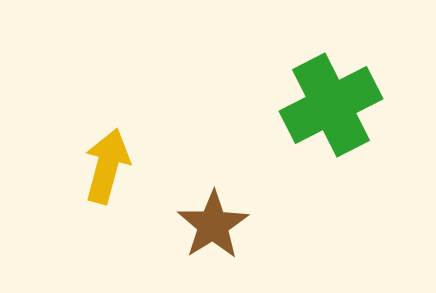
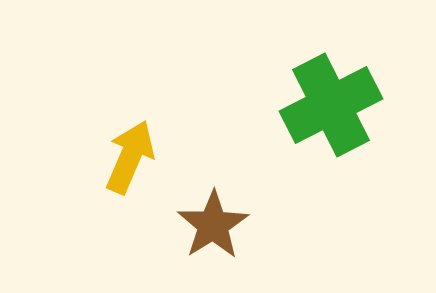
yellow arrow: moved 23 px right, 9 px up; rotated 8 degrees clockwise
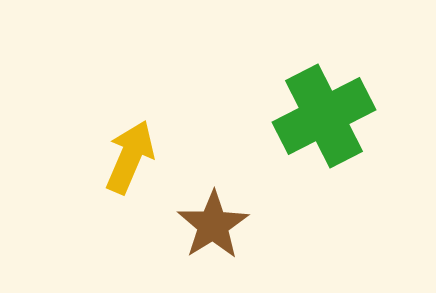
green cross: moved 7 px left, 11 px down
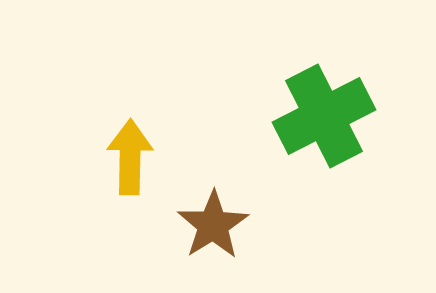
yellow arrow: rotated 22 degrees counterclockwise
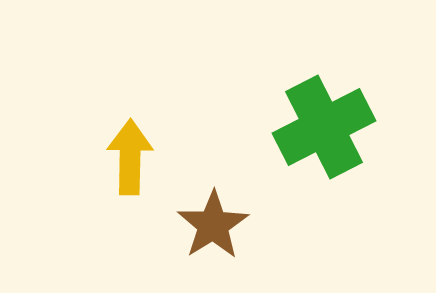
green cross: moved 11 px down
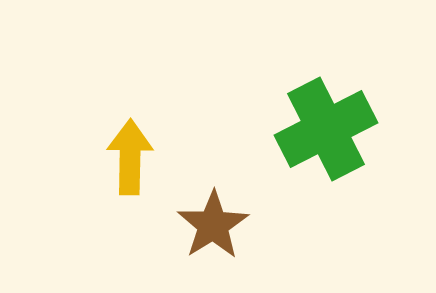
green cross: moved 2 px right, 2 px down
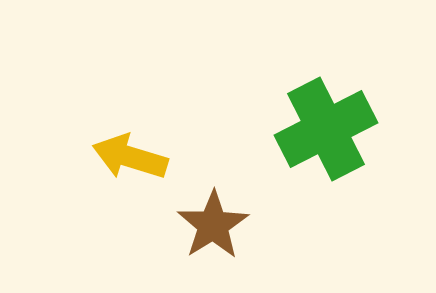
yellow arrow: rotated 74 degrees counterclockwise
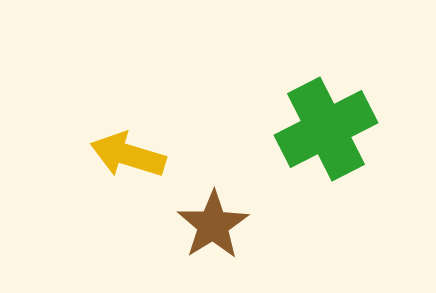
yellow arrow: moved 2 px left, 2 px up
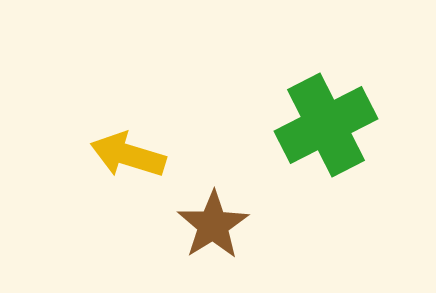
green cross: moved 4 px up
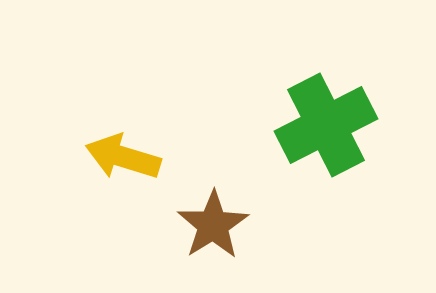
yellow arrow: moved 5 px left, 2 px down
